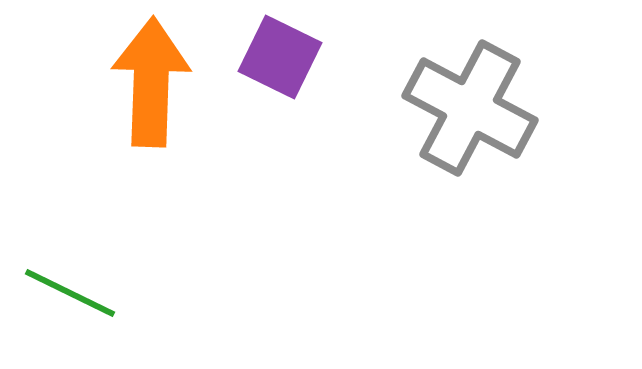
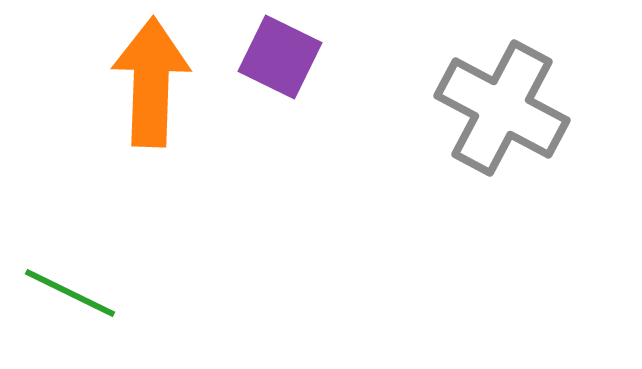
gray cross: moved 32 px right
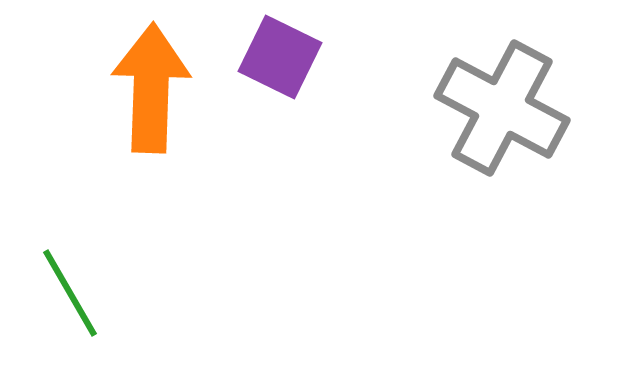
orange arrow: moved 6 px down
green line: rotated 34 degrees clockwise
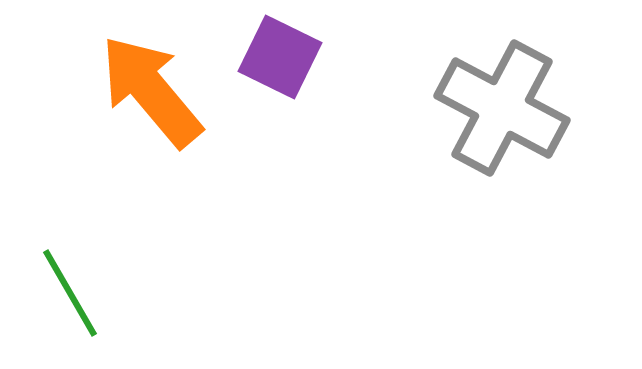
orange arrow: moved 3 px down; rotated 42 degrees counterclockwise
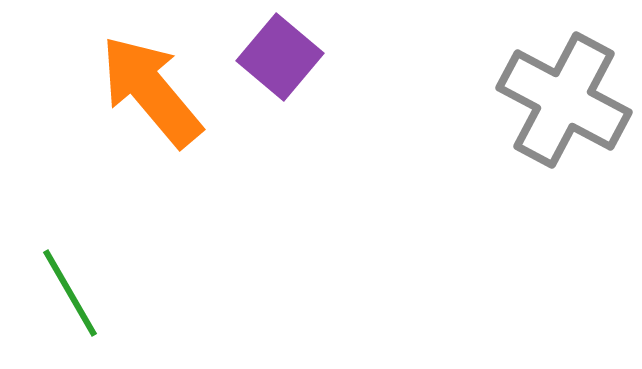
purple square: rotated 14 degrees clockwise
gray cross: moved 62 px right, 8 px up
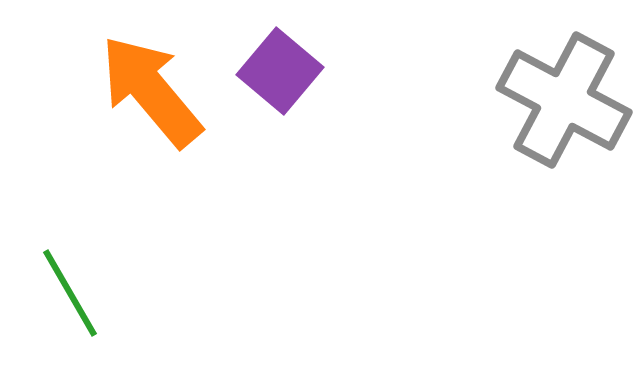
purple square: moved 14 px down
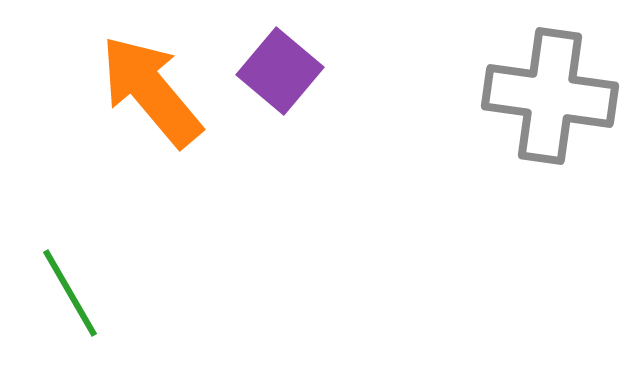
gray cross: moved 14 px left, 4 px up; rotated 20 degrees counterclockwise
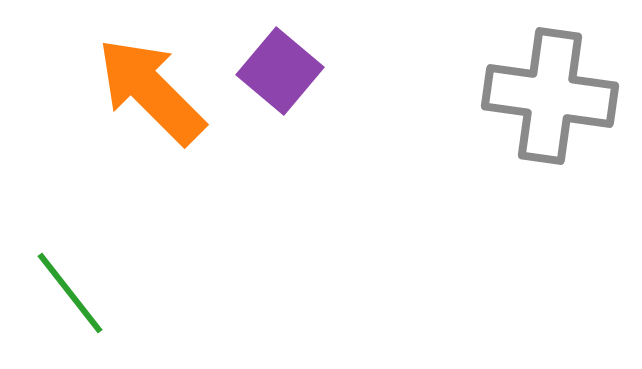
orange arrow: rotated 5 degrees counterclockwise
green line: rotated 8 degrees counterclockwise
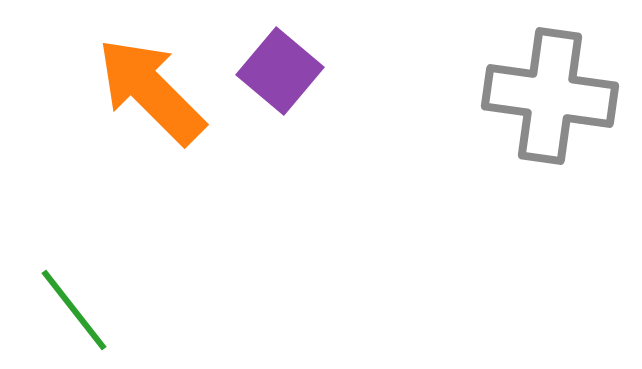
green line: moved 4 px right, 17 px down
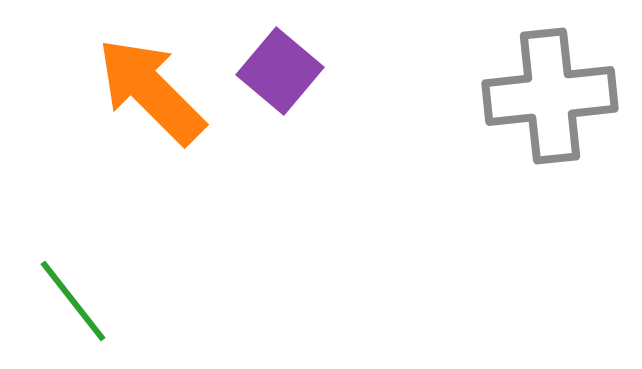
gray cross: rotated 14 degrees counterclockwise
green line: moved 1 px left, 9 px up
